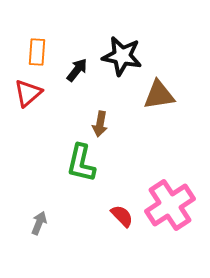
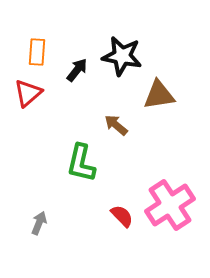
brown arrow: moved 16 px right, 1 px down; rotated 120 degrees clockwise
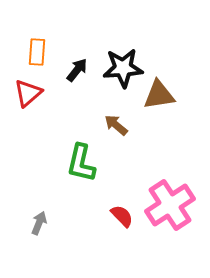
black star: moved 1 px right, 12 px down; rotated 15 degrees counterclockwise
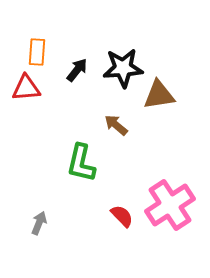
red triangle: moved 2 px left, 5 px up; rotated 36 degrees clockwise
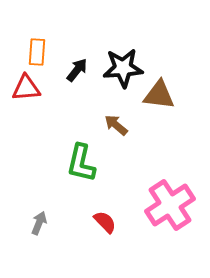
brown triangle: rotated 16 degrees clockwise
red semicircle: moved 17 px left, 6 px down
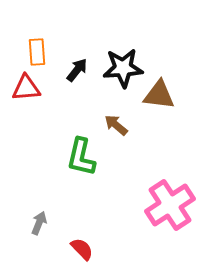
orange rectangle: rotated 8 degrees counterclockwise
green L-shape: moved 6 px up
red semicircle: moved 23 px left, 27 px down
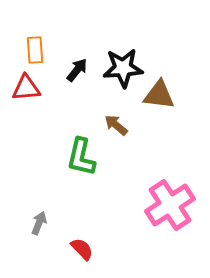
orange rectangle: moved 2 px left, 2 px up
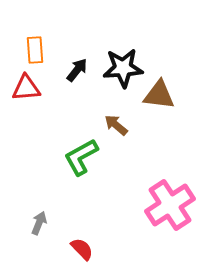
green L-shape: rotated 48 degrees clockwise
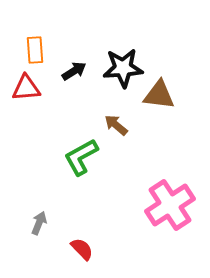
black arrow: moved 3 px left, 1 px down; rotated 20 degrees clockwise
